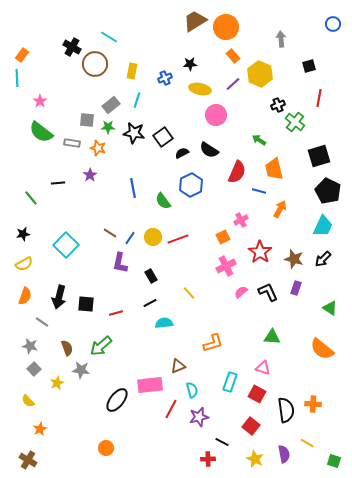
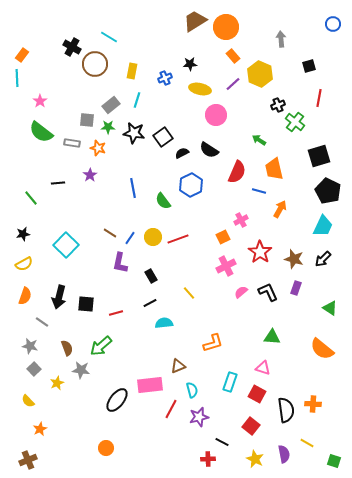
brown cross at (28, 460): rotated 36 degrees clockwise
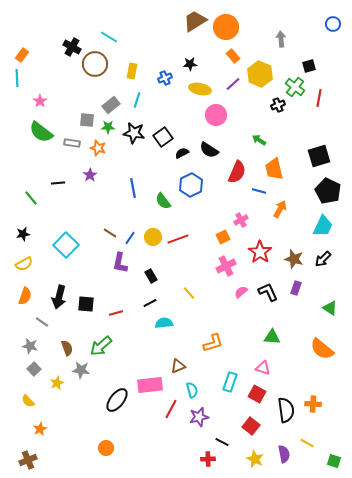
green cross at (295, 122): moved 35 px up
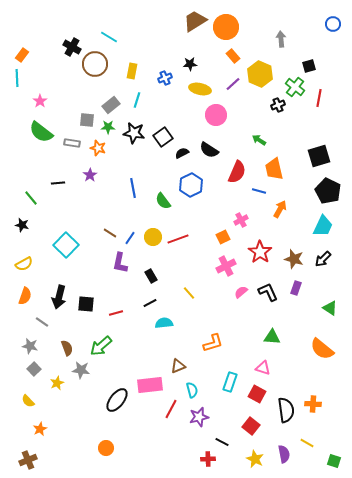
black star at (23, 234): moved 1 px left, 9 px up; rotated 24 degrees clockwise
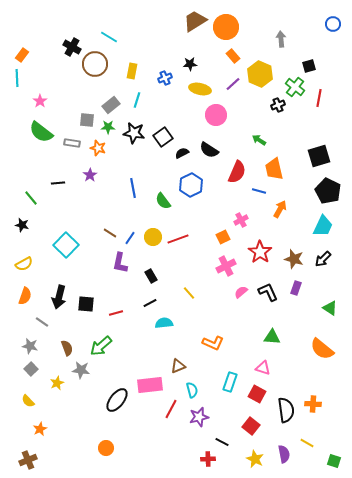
orange L-shape at (213, 343): rotated 40 degrees clockwise
gray square at (34, 369): moved 3 px left
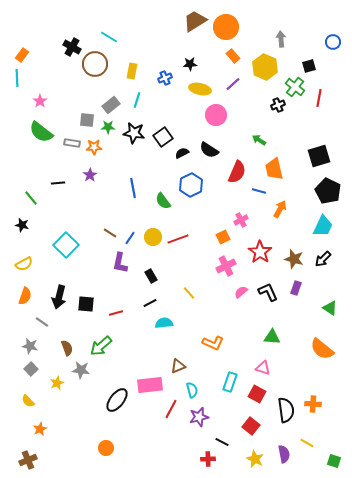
blue circle at (333, 24): moved 18 px down
yellow hexagon at (260, 74): moved 5 px right, 7 px up
orange star at (98, 148): moved 4 px left, 1 px up; rotated 21 degrees counterclockwise
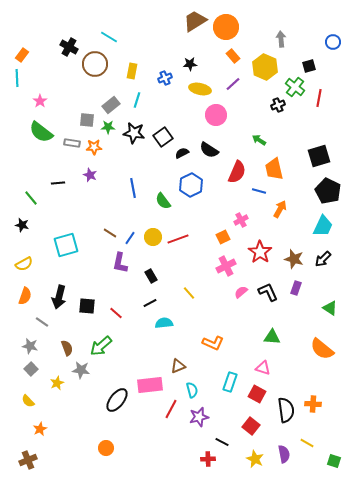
black cross at (72, 47): moved 3 px left
purple star at (90, 175): rotated 16 degrees counterclockwise
cyan square at (66, 245): rotated 30 degrees clockwise
black square at (86, 304): moved 1 px right, 2 px down
red line at (116, 313): rotated 56 degrees clockwise
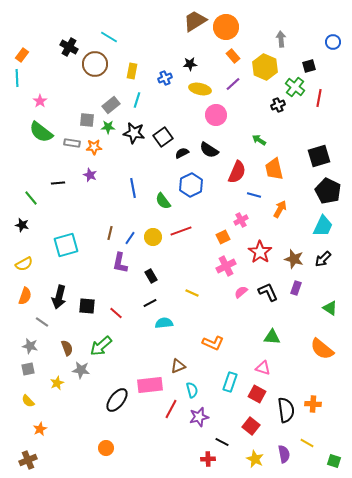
blue line at (259, 191): moved 5 px left, 4 px down
brown line at (110, 233): rotated 72 degrees clockwise
red line at (178, 239): moved 3 px right, 8 px up
yellow line at (189, 293): moved 3 px right; rotated 24 degrees counterclockwise
gray square at (31, 369): moved 3 px left; rotated 32 degrees clockwise
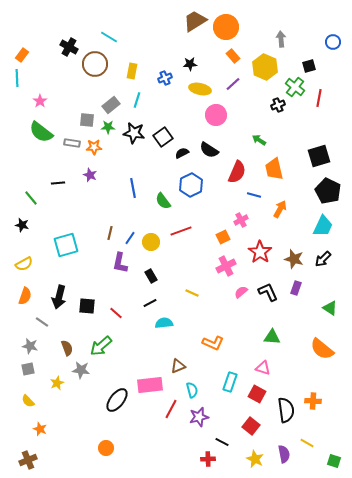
yellow circle at (153, 237): moved 2 px left, 5 px down
orange cross at (313, 404): moved 3 px up
orange star at (40, 429): rotated 24 degrees counterclockwise
